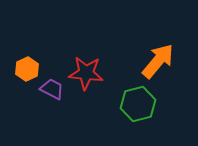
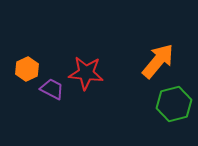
green hexagon: moved 36 px right
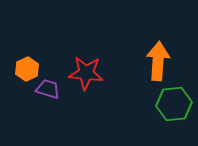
orange arrow: rotated 36 degrees counterclockwise
purple trapezoid: moved 4 px left; rotated 10 degrees counterclockwise
green hexagon: rotated 8 degrees clockwise
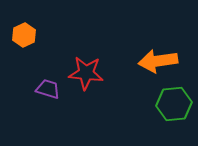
orange arrow: rotated 102 degrees counterclockwise
orange hexagon: moved 3 px left, 34 px up
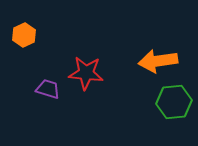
green hexagon: moved 2 px up
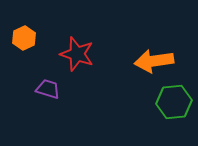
orange hexagon: moved 3 px down
orange arrow: moved 4 px left
red star: moved 9 px left, 19 px up; rotated 12 degrees clockwise
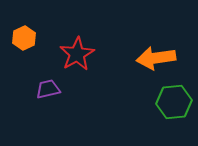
red star: rotated 24 degrees clockwise
orange arrow: moved 2 px right, 3 px up
purple trapezoid: rotated 30 degrees counterclockwise
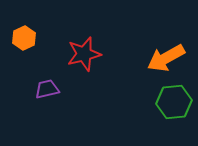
red star: moved 7 px right; rotated 16 degrees clockwise
orange arrow: moved 10 px right; rotated 21 degrees counterclockwise
purple trapezoid: moved 1 px left
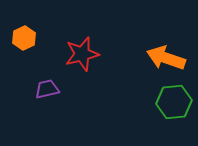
red star: moved 2 px left
orange arrow: rotated 48 degrees clockwise
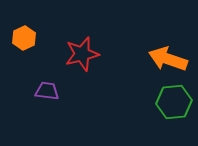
orange arrow: moved 2 px right, 1 px down
purple trapezoid: moved 2 px down; rotated 20 degrees clockwise
